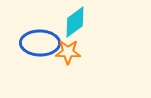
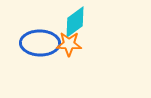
orange star: moved 1 px right, 8 px up
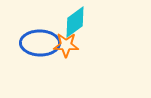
orange star: moved 3 px left, 1 px down
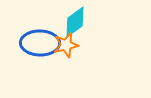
orange star: rotated 15 degrees counterclockwise
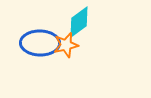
cyan diamond: moved 4 px right
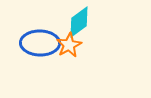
orange star: moved 3 px right; rotated 15 degrees counterclockwise
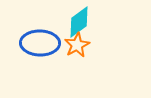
orange star: moved 8 px right
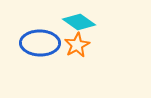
cyan diamond: rotated 72 degrees clockwise
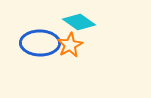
orange star: moved 7 px left
